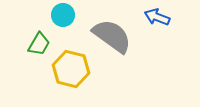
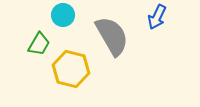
blue arrow: rotated 85 degrees counterclockwise
gray semicircle: rotated 24 degrees clockwise
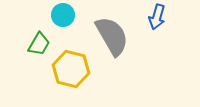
blue arrow: rotated 10 degrees counterclockwise
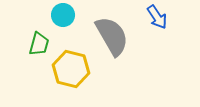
blue arrow: rotated 50 degrees counterclockwise
green trapezoid: rotated 15 degrees counterclockwise
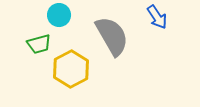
cyan circle: moved 4 px left
green trapezoid: rotated 60 degrees clockwise
yellow hexagon: rotated 18 degrees clockwise
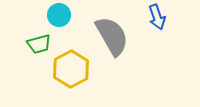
blue arrow: rotated 15 degrees clockwise
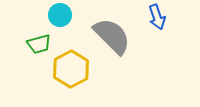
cyan circle: moved 1 px right
gray semicircle: rotated 15 degrees counterclockwise
